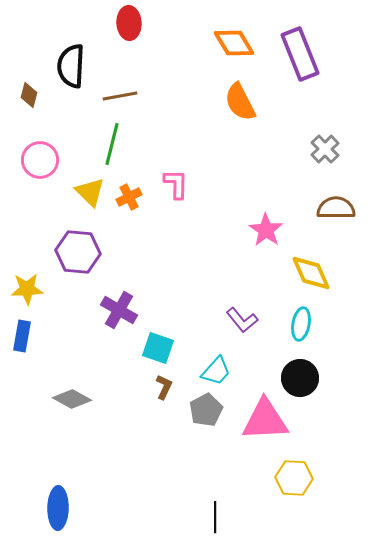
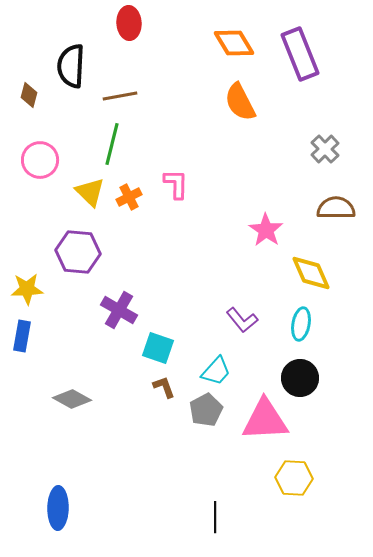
brown L-shape: rotated 45 degrees counterclockwise
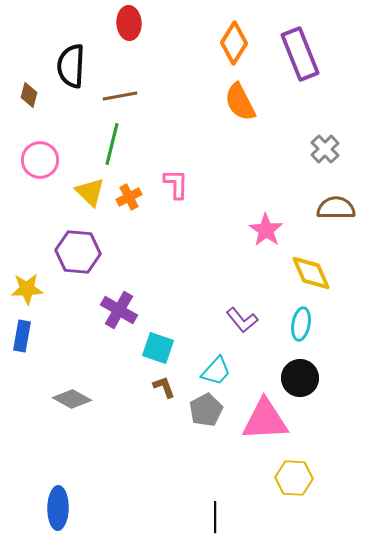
orange diamond: rotated 63 degrees clockwise
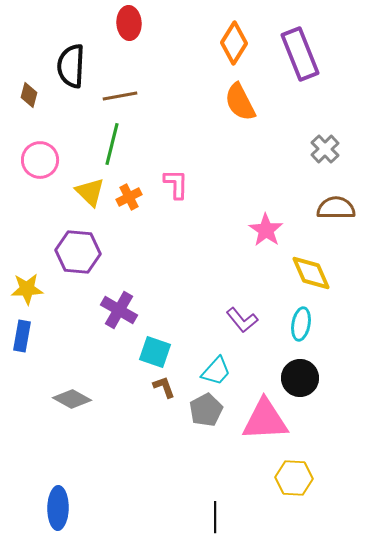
cyan square: moved 3 px left, 4 px down
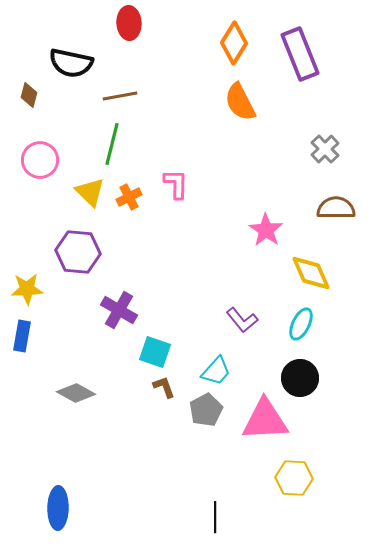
black semicircle: moved 3 px up; rotated 81 degrees counterclockwise
cyan ellipse: rotated 16 degrees clockwise
gray diamond: moved 4 px right, 6 px up
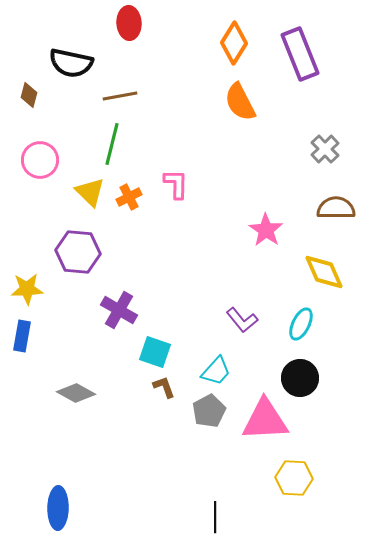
yellow diamond: moved 13 px right, 1 px up
gray pentagon: moved 3 px right, 1 px down
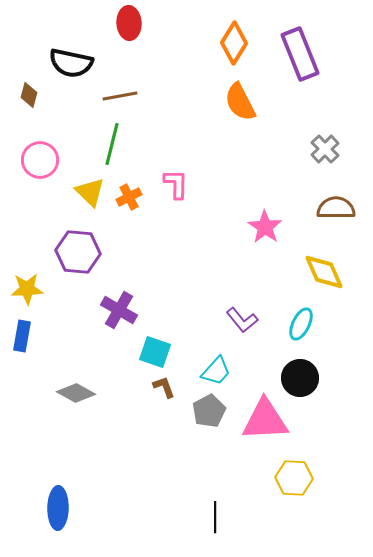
pink star: moved 1 px left, 3 px up
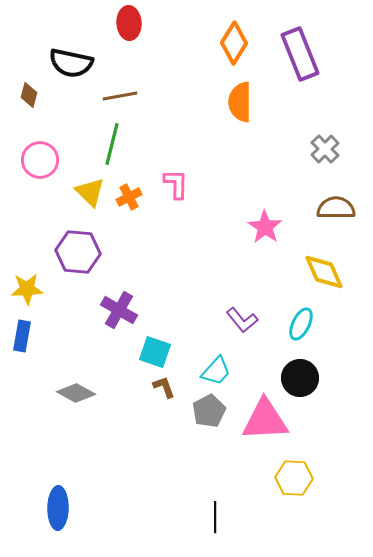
orange semicircle: rotated 27 degrees clockwise
